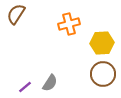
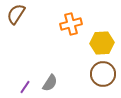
orange cross: moved 2 px right
purple line: rotated 16 degrees counterclockwise
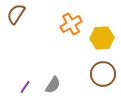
orange cross: rotated 15 degrees counterclockwise
yellow hexagon: moved 5 px up
gray semicircle: moved 3 px right, 2 px down
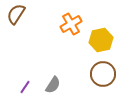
yellow hexagon: moved 1 px left, 2 px down; rotated 10 degrees counterclockwise
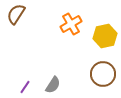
yellow hexagon: moved 4 px right, 4 px up
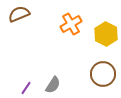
brown semicircle: moved 3 px right; rotated 35 degrees clockwise
yellow hexagon: moved 1 px right, 2 px up; rotated 20 degrees counterclockwise
purple line: moved 1 px right, 1 px down
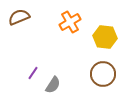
brown semicircle: moved 3 px down
orange cross: moved 1 px left, 2 px up
yellow hexagon: moved 1 px left, 3 px down; rotated 20 degrees counterclockwise
purple line: moved 7 px right, 15 px up
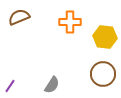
orange cross: rotated 30 degrees clockwise
purple line: moved 23 px left, 13 px down
gray semicircle: moved 1 px left
